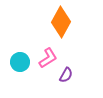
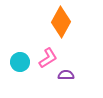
purple semicircle: rotated 119 degrees counterclockwise
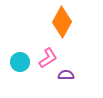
orange diamond: moved 1 px right
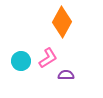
cyan circle: moved 1 px right, 1 px up
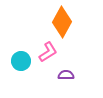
pink L-shape: moved 6 px up
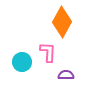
pink L-shape: rotated 55 degrees counterclockwise
cyan circle: moved 1 px right, 1 px down
